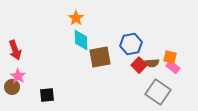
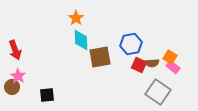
orange square: rotated 16 degrees clockwise
red square: rotated 21 degrees counterclockwise
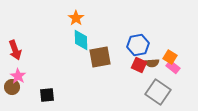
blue hexagon: moved 7 px right, 1 px down
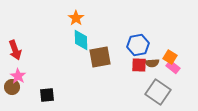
red square: rotated 21 degrees counterclockwise
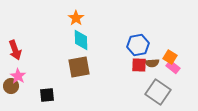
brown square: moved 21 px left, 10 px down
brown circle: moved 1 px left, 1 px up
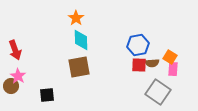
pink rectangle: moved 2 px down; rotated 56 degrees clockwise
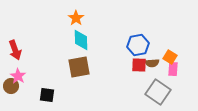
black square: rotated 14 degrees clockwise
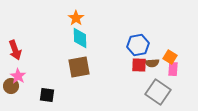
cyan diamond: moved 1 px left, 2 px up
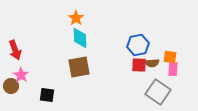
orange square: rotated 24 degrees counterclockwise
pink star: moved 3 px right, 1 px up
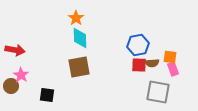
red arrow: rotated 60 degrees counterclockwise
pink rectangle: rotated 24 degrees counterclockwise
gray square: rotated 25 degrees counterclockwise
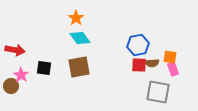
cyan diamond: rotated 35 degrees counterclockwise
black square: moved 3 px left, 27 px up
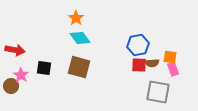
brown square: rotated 25 degrees clockwise
